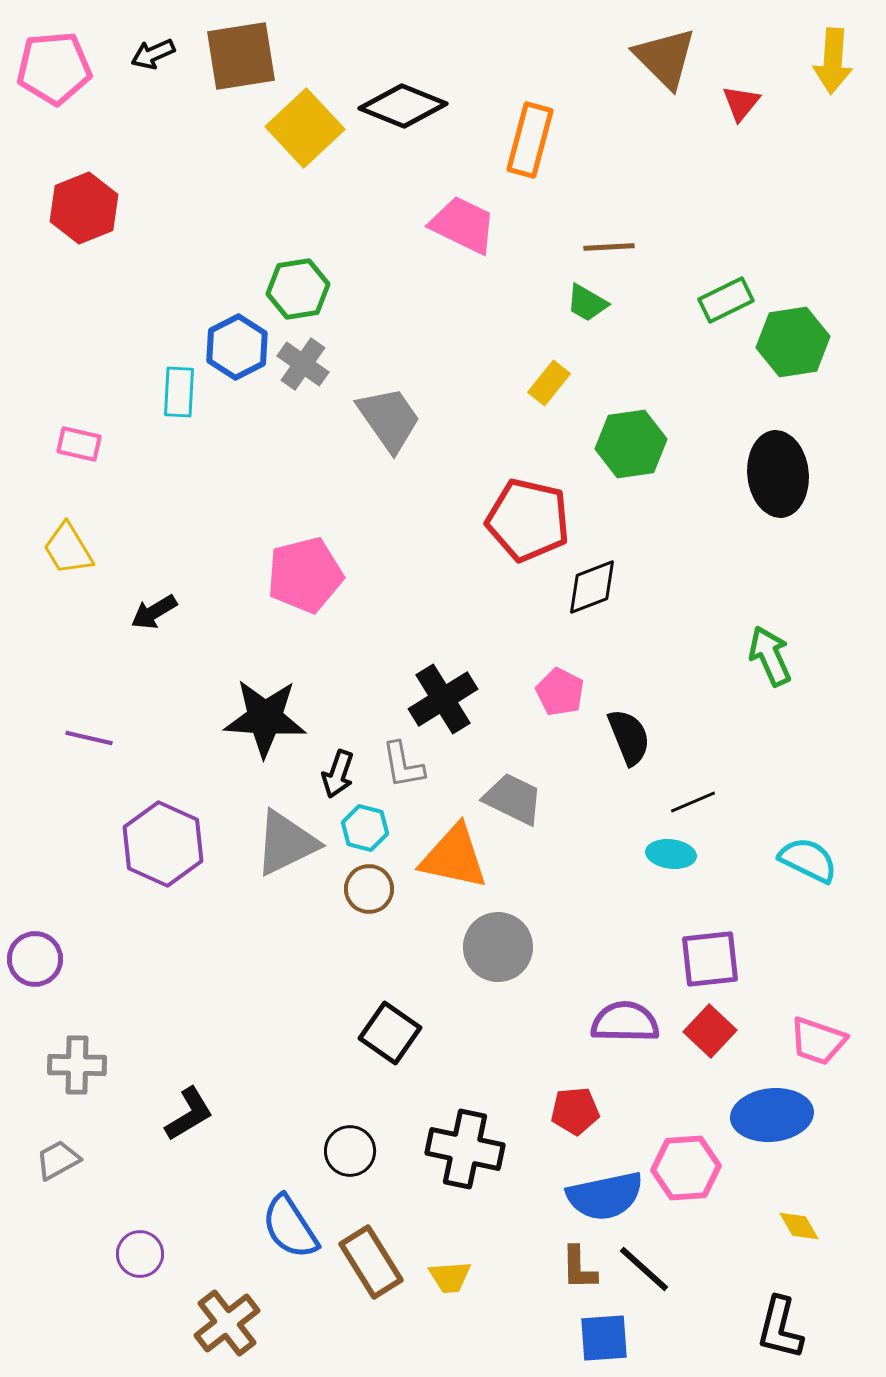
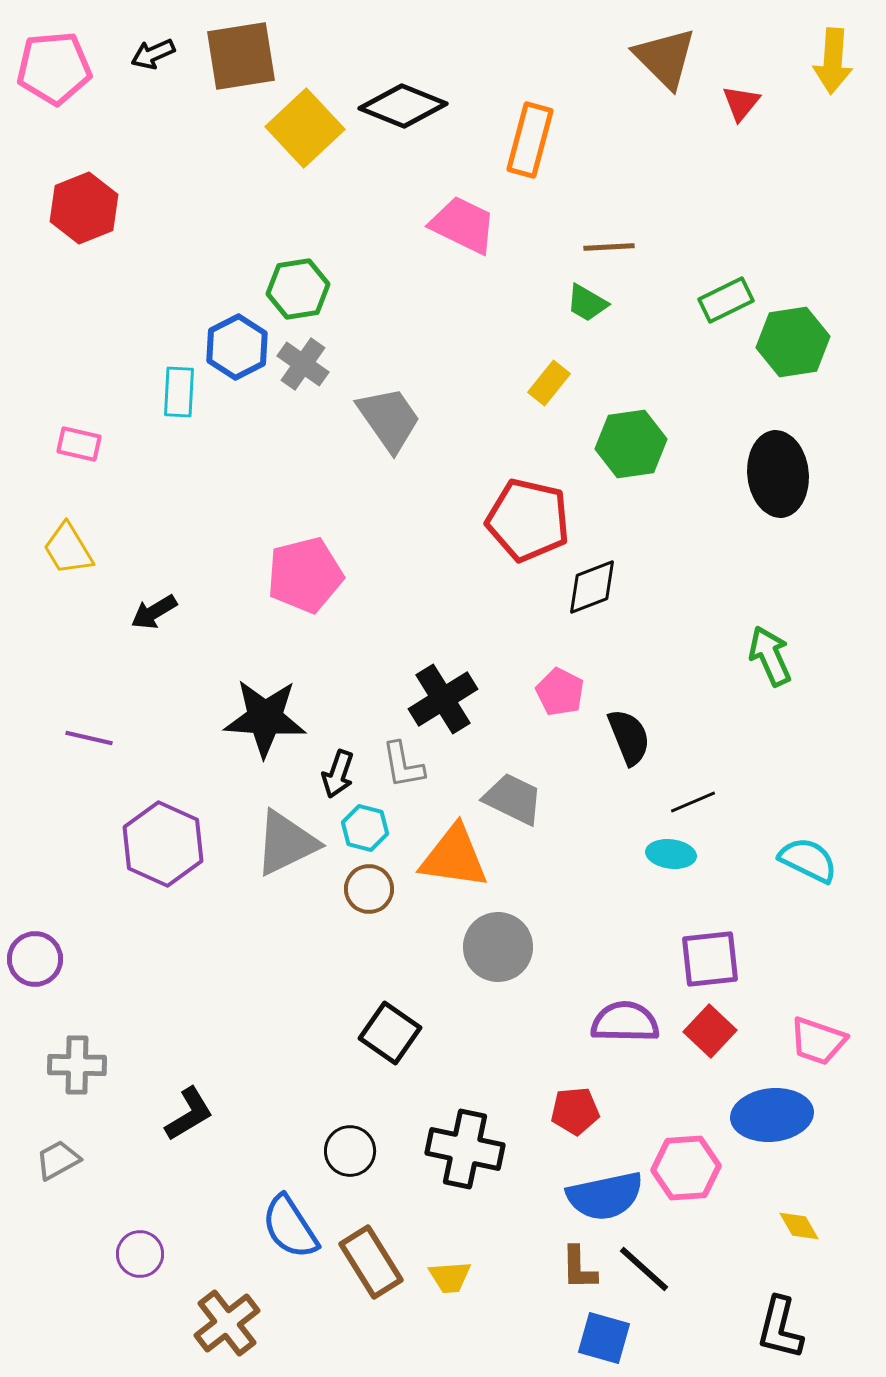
orange triangle at (454, 857): rotated 4 degrees counterclockwise
blue square at (604, 1338): rotated 20 degrees clockwise
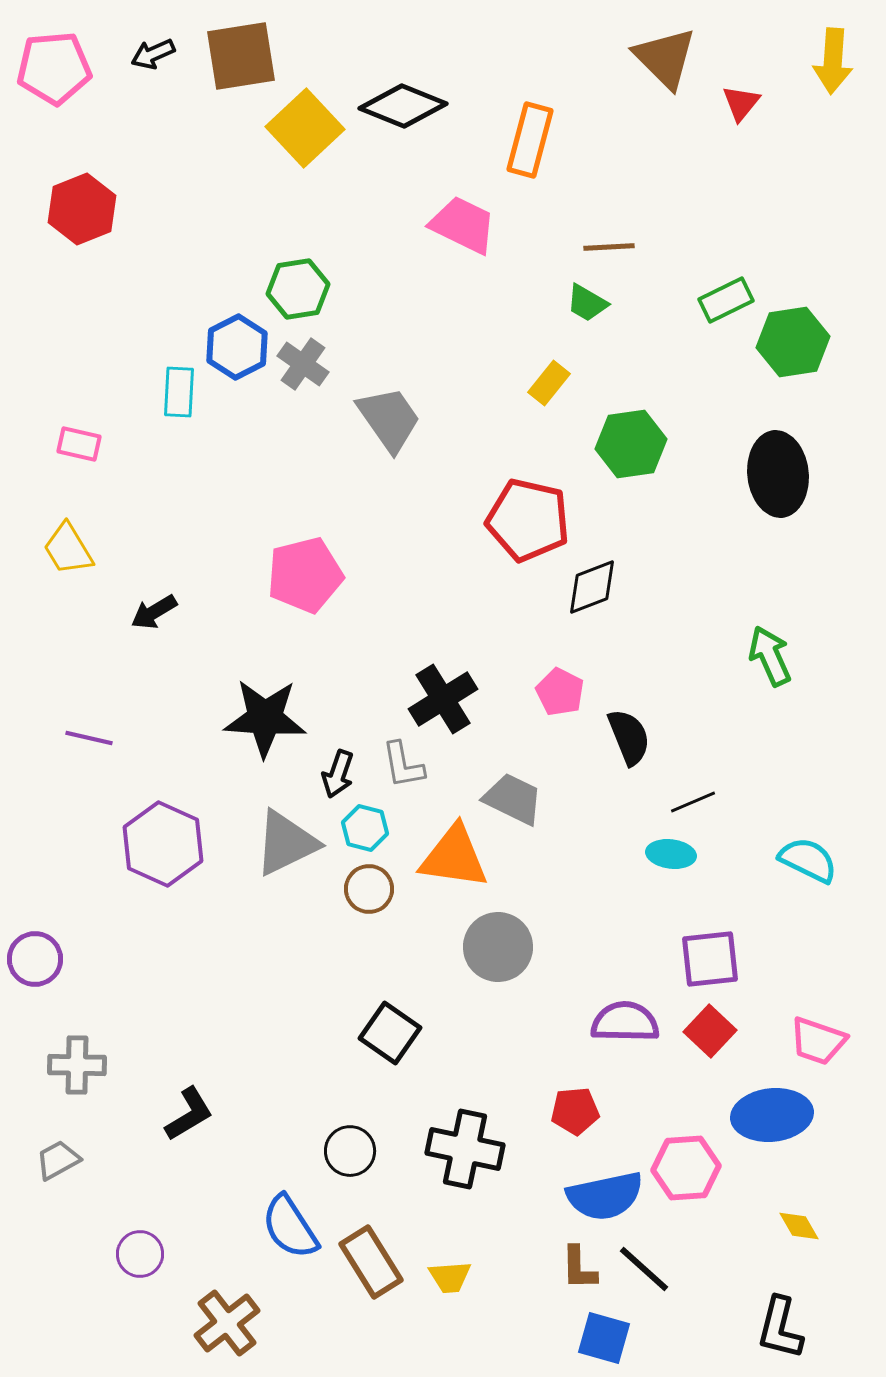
red hexagon at (84, 208): moved 2 px left, 1 px down
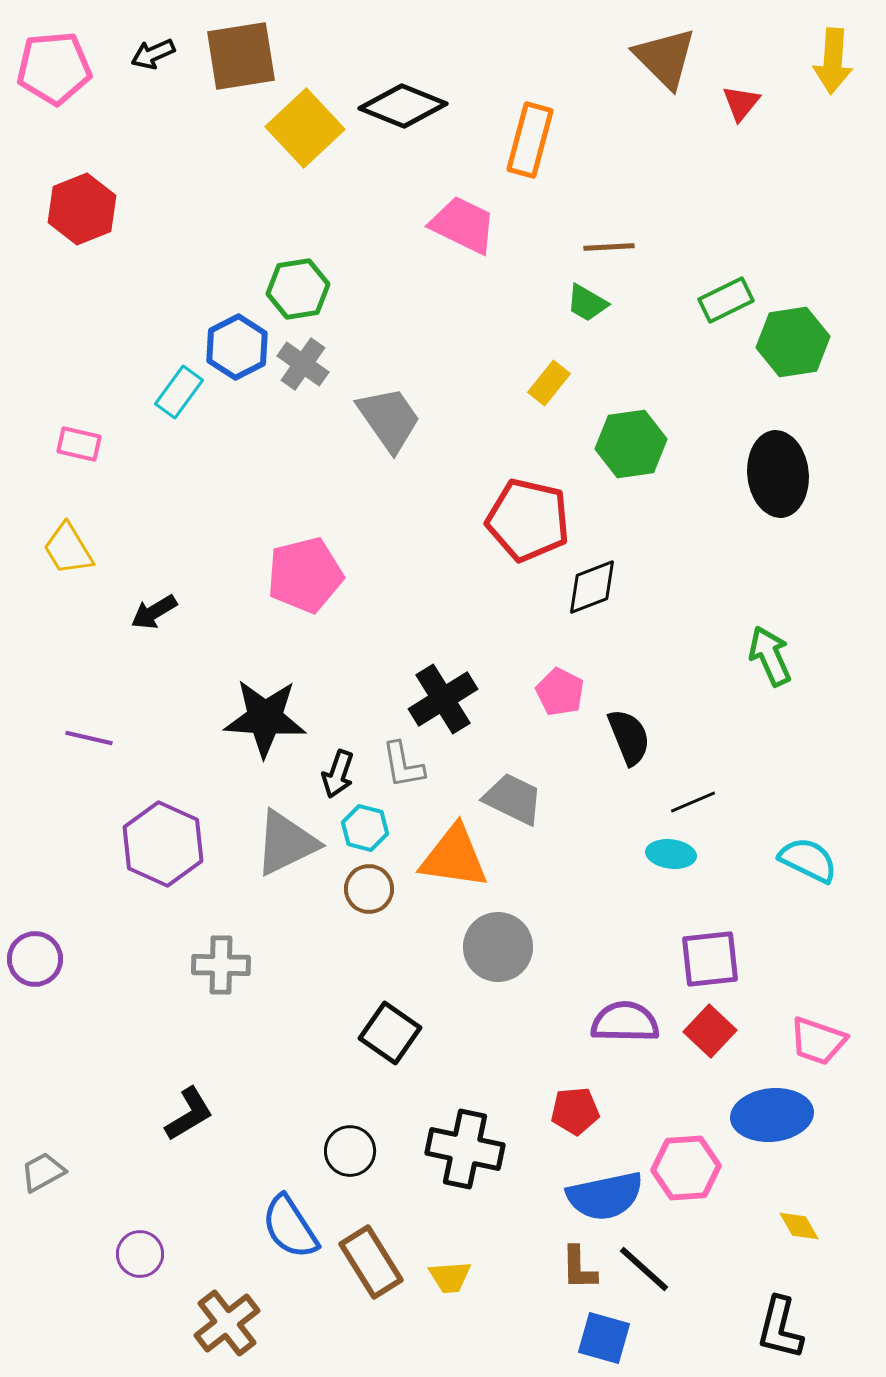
cyan rectangle at (179, 392): rotated 33 degrees clockwise
gray cross at (77, 1065): moved 144 px right, 100 px up
gray trapezoid at (58, 1160): moved 15 px left, 12 px down
